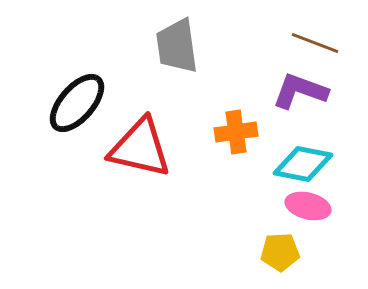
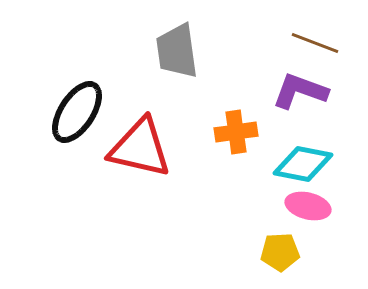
gray trapezoid: moved 5 px down
black ellipse: moved 9 px down; rotated 8 degrees counterclockwise
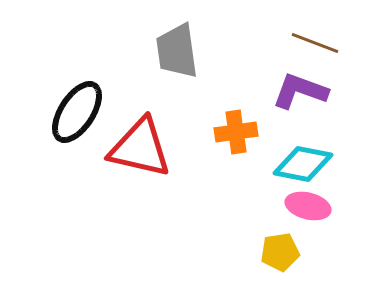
yellow pentagon: rotated 6 degrees counterclockwise
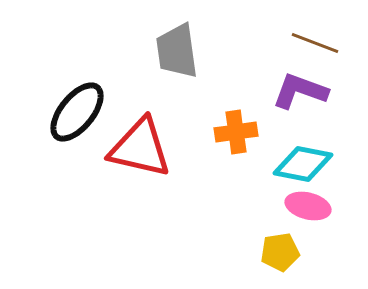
black ellipse: rotated 6 degrees clockwise
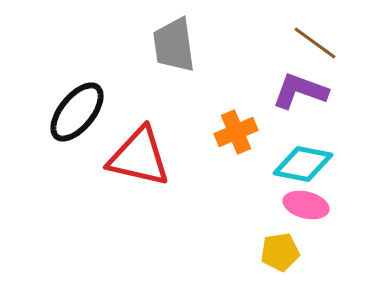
brown line: rotated 15 degrees clockwise
gray trapezoid: moved 3 px left, 6 px up
orange cross: rotated 15 degrees counterclockwise
red triangle: moved 1 px left, 9 px down
pink ellipse: moved 2 px left, 1 px up
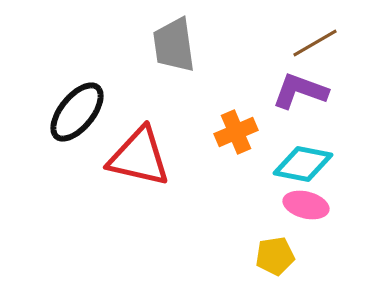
brown line: rotated 66 degrees counterclockwise
yellow pentagon: moved 5 px left, 4 px down
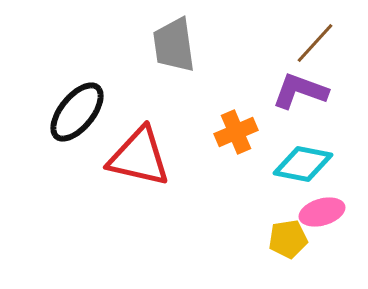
brown line: rotated 18 degrees counterclockwise
pink ellipse: moved 16 px right, 7 px down; rotated 30 degrees counterclockwise
yellow pentagon: moved 13 px right, 17 px up
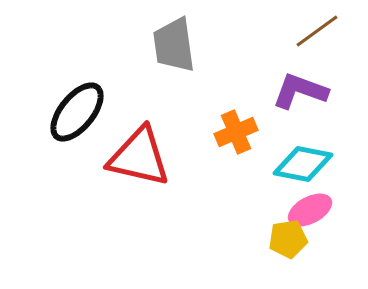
brown line: moved 2 px right, 12 px up; rotated 12 degrees clockwise
pink ellipse: moved 12 px left, 2 px up; rotated 12 degrees counterclockwise
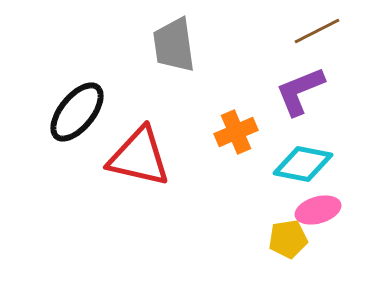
brown line: rotated 9 degrees clockwise
purple L-shape: rotated 42 degrees counterclockwise
pink ellipse: moved 8 px right; rotated 12 degrees clockwise
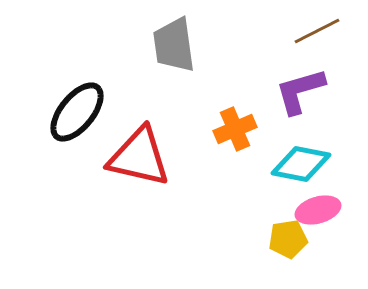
purple L-shape: rotated 6 degrees clockwise
orange cross: moved 1 px left, 3 px up
cyan diamond: moved 2 px left
